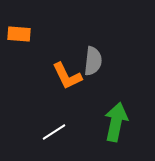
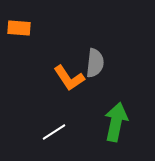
orange rectangle: moved 6 px up
gray semicircle: moved 2 px right, 2 px down
orange L-shape: moved 2 px right, 2 px down; rotated 8 degrees counterclockwise
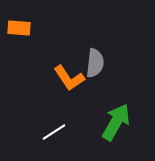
green arrow: rotated 18 degrees clockwise
